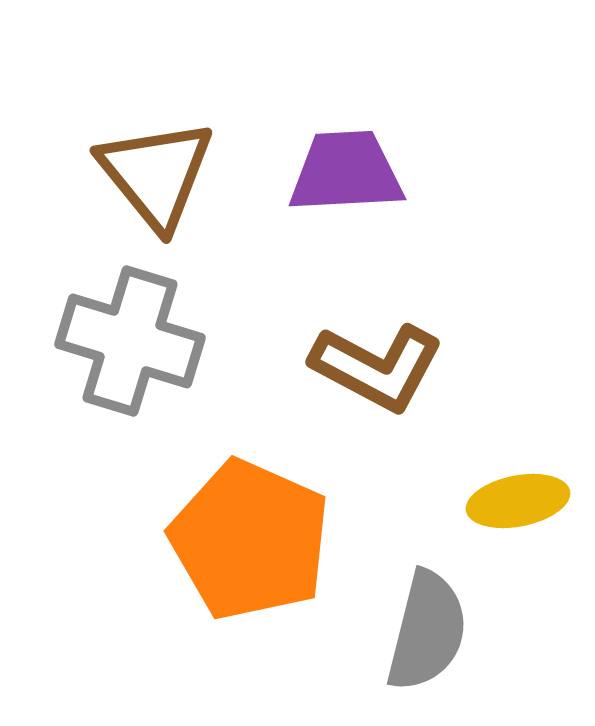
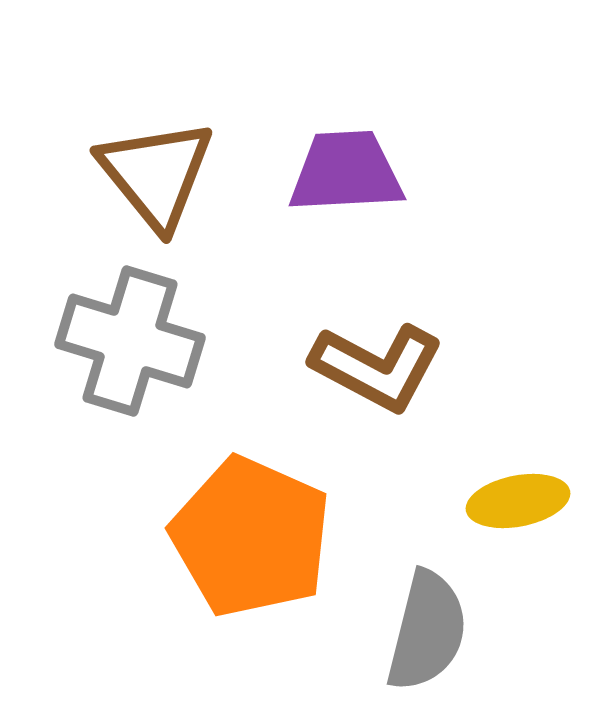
orange pentagon: moved 1 px right, 3 px up
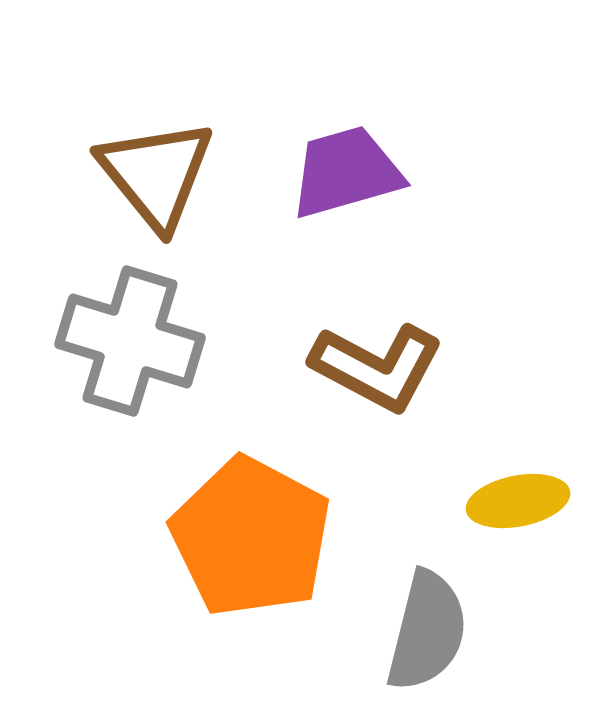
purple trapezoid: rotated 13 degrees counterclockwise
orange pentagon: rotated 4 degrees clockwise
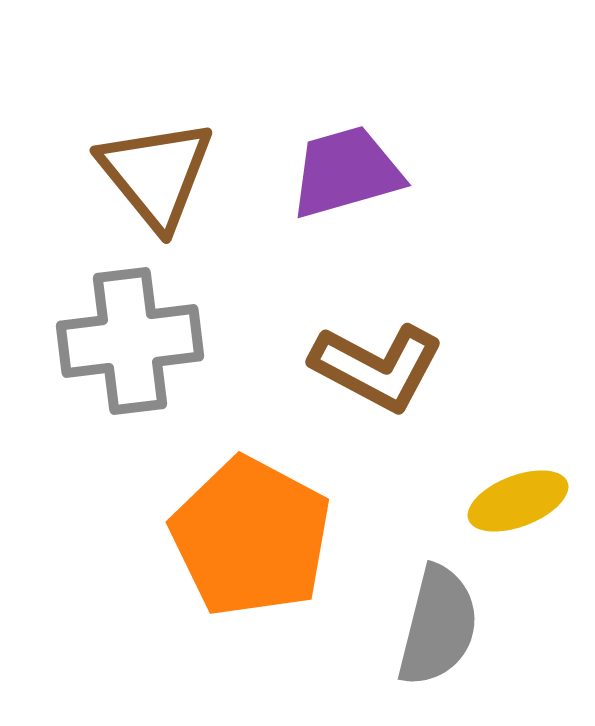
gray cross: rotated 24 degrees counterclockwise
yellow ellipse: rotated 10 degrees counterclockwise
gray semicircle: moved 11 px right, 5 px up
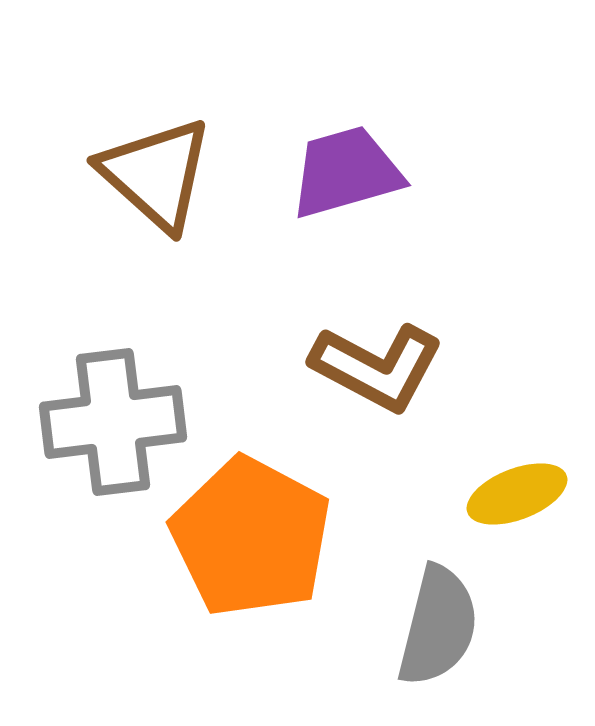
brown triangle: rotated 9 degrees counterclockwise
gray cross: moved 17 px left, 81 px down
yellow ellipse: moved 1 px left, 7 px up
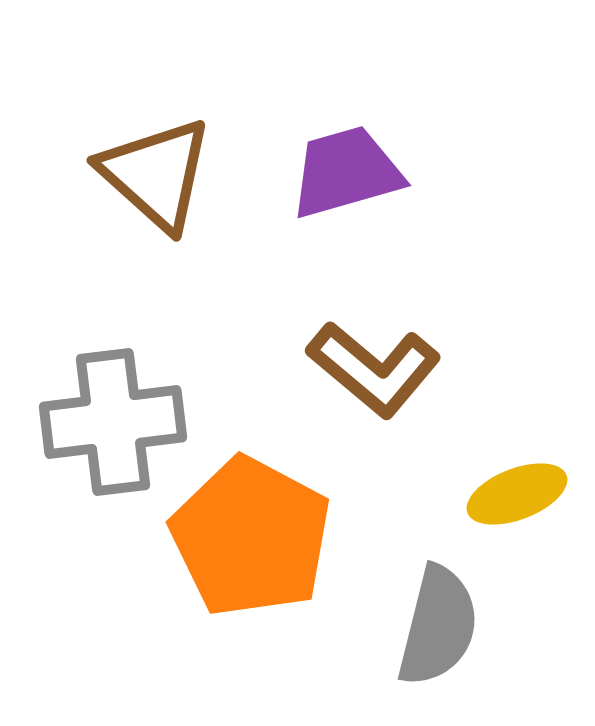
brown L-shape: moved 3 px left, 2 px down; rotated 12 degrees clockwise
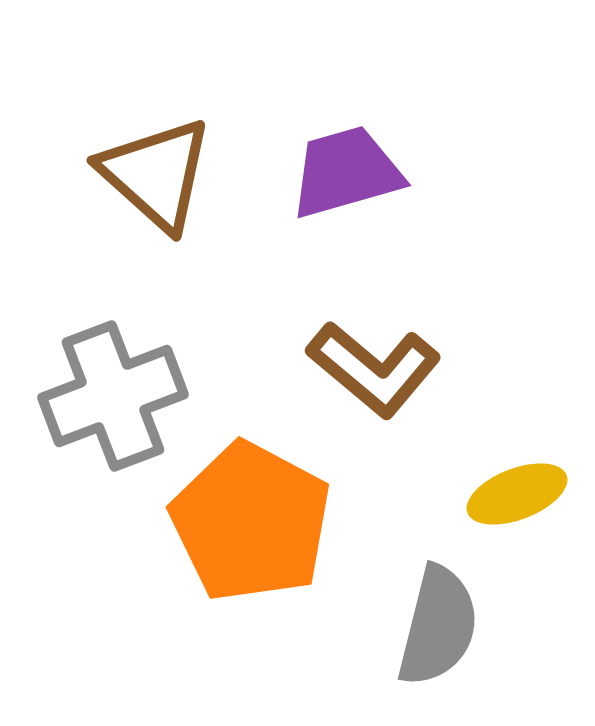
gray cross: moved 26 px up; rotated 14 degrees counterclockwise
orange pentagon: moved 15 px up
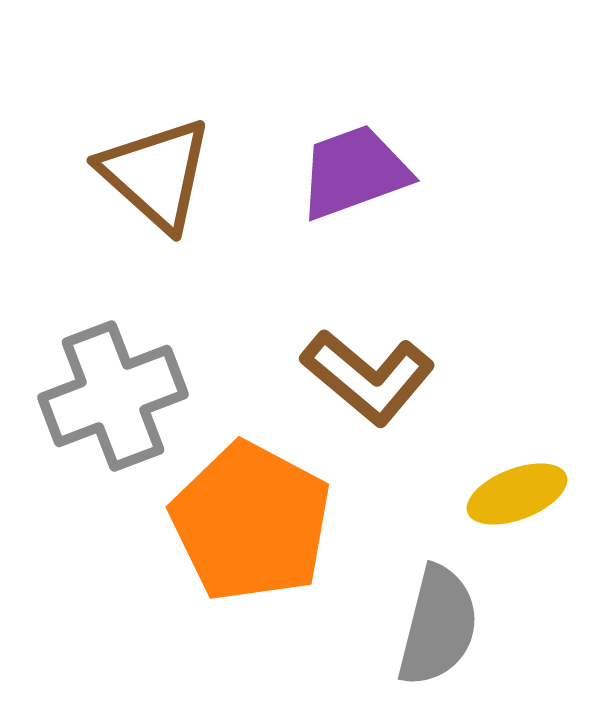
purple trapezoid: moved 8 px right; rotated 4 degrees counterclockwise
brown L-shape: moved 6 px left, 8 px down
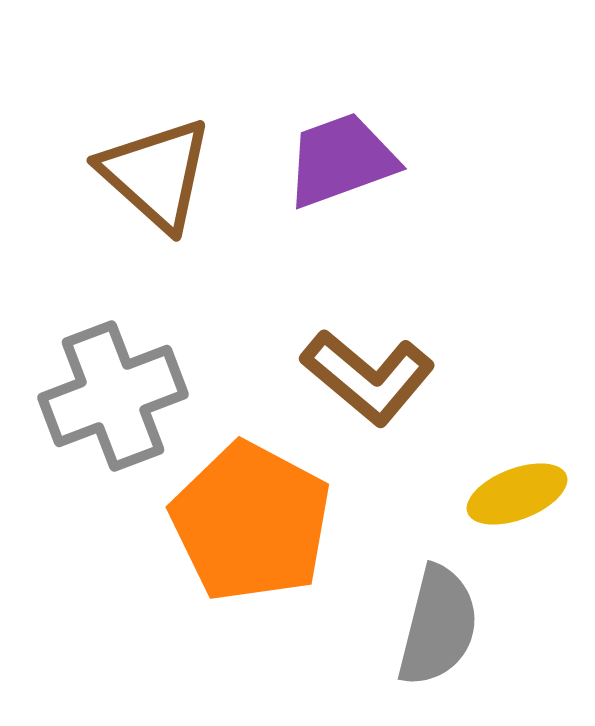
purple trapezoid: moved 13 px left, 12 px up
